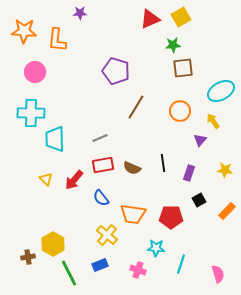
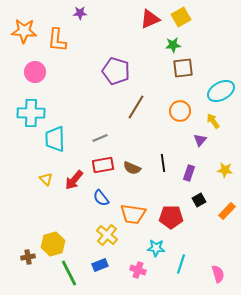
yellow hexagon: rotated 15 degrees clockwise
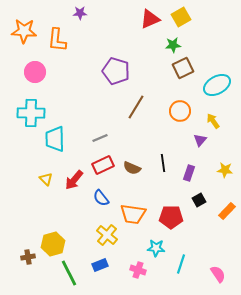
brown square: rotated 20 degrees counterclockwise
cyan ellipse: moved 4 px left, 6 px up
red rectangle: rotated 15 degrees counterclockwise
pink semicircle: rotated 18 degrees counterclockwise
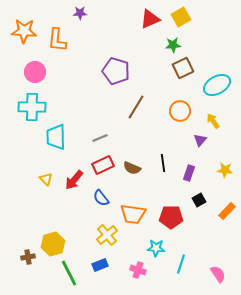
cyan cross: moved 1 px right, 6 px up
cyan trapezoid: moved 1 px right, 2 px up
yellow cross: rotated 10 degrees clockwise
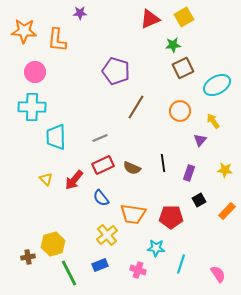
yellow square: moved 3 px right
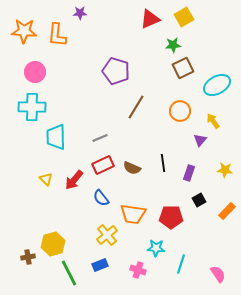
orange L-shape: moved 5 px up
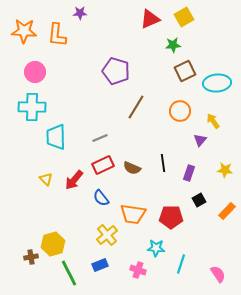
brown square: moved 2 px right, 3 px down
cyan ellipse: moved 2 px up; rotated 24 degrees clockwise
brown cross: moved 3 px right
